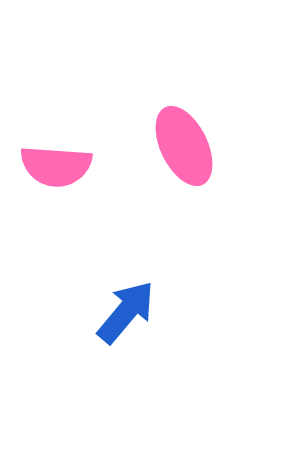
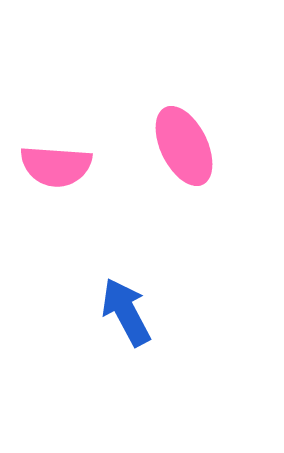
blue arrow: rotated 68 degrees counterclockwise
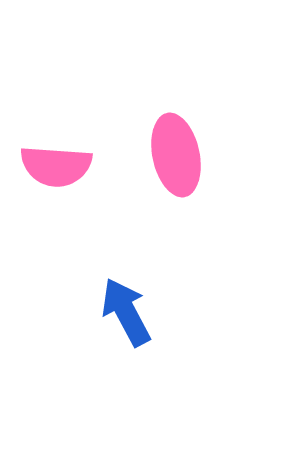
pink ellipse: moved 8 px left, 9 px down; rotated 14 degrees clockwise
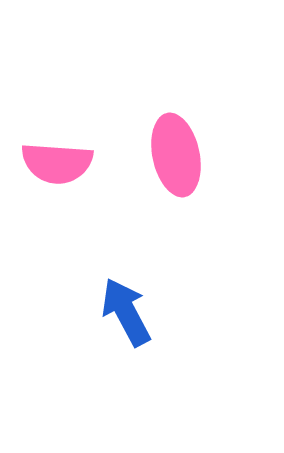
pink semicircle: moved 1 px right, 3 px up
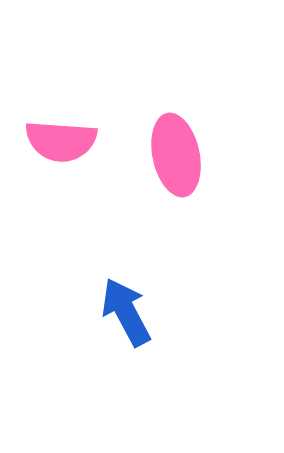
pink semicircle: moved 4 px right, 22 px up
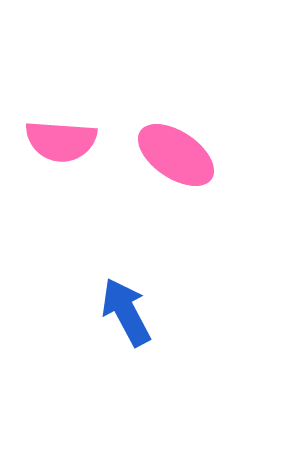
pink ellipse: rotated 44 degrees counterclockwise
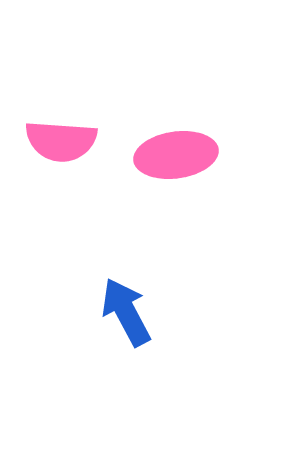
pink ellipse: rotated 42 degrees counterclockwise
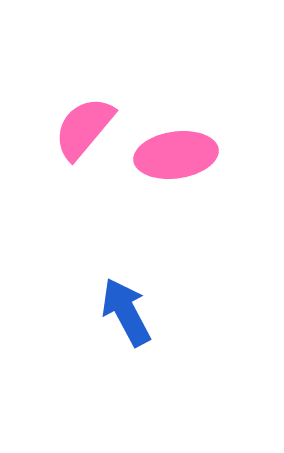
pink semicircle: moved 23 px right, 13 px up; rotated 126 degrees clockwise
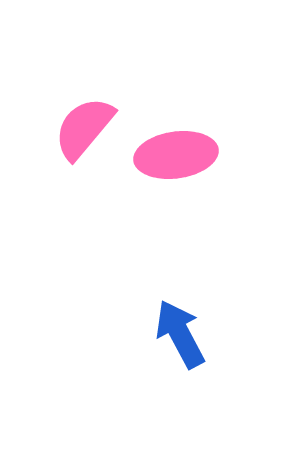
blue arrow: moved 54 px right, 22 px down
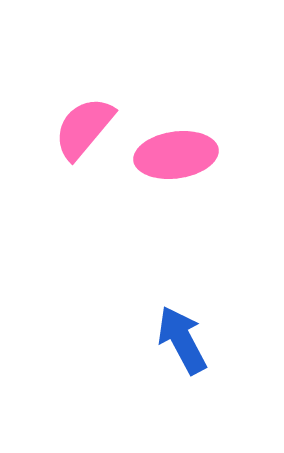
blue arrow: moved 2 px right, 6 px down
